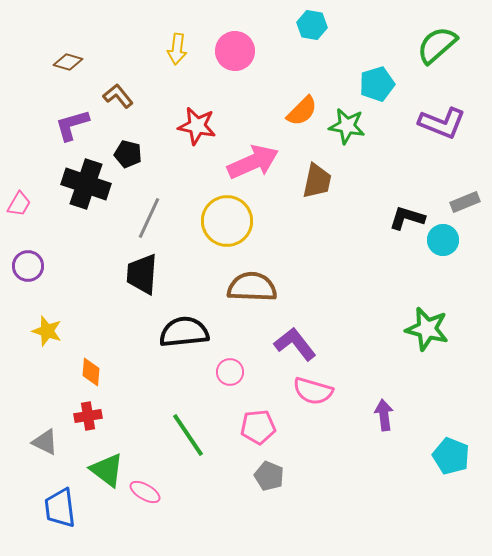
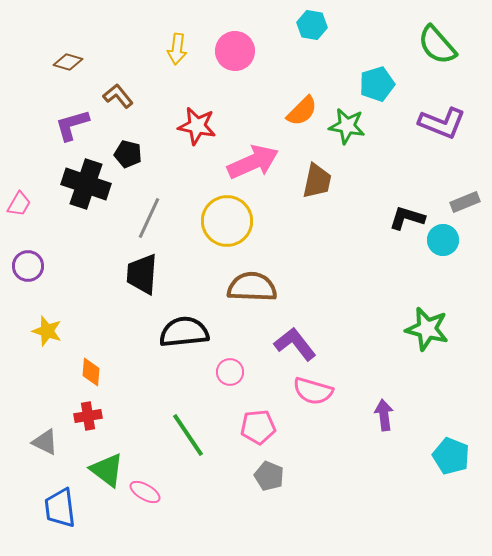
green semicircle at (437, 45): rotated 90 degrees counterclockwise
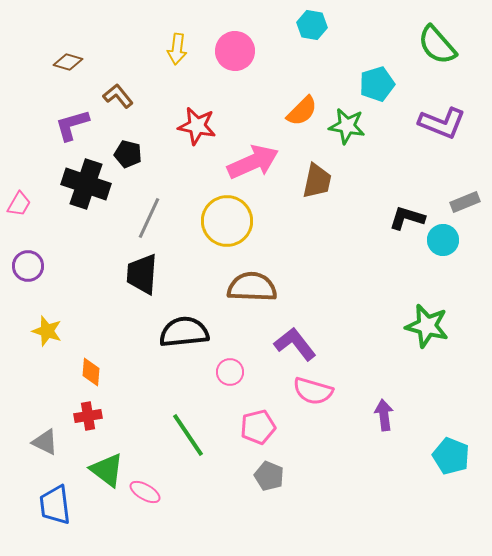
green star at (427, 329): moved 3 px up
pink pentagon at (258, 427): rotated 8 degrees counterclockwise
blue trapezoid at (60, 508): moved 5 px left, 3 px up
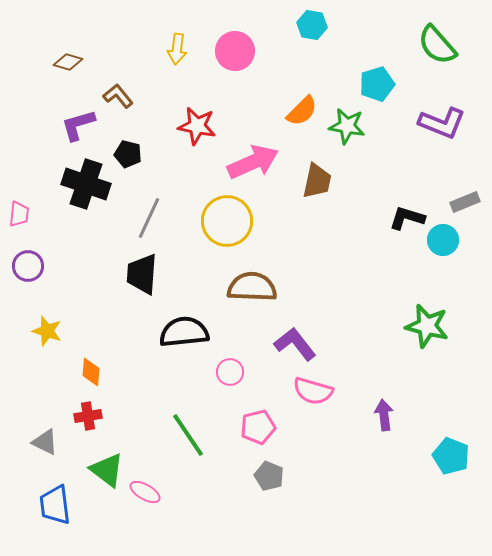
purple L-shape at (72, 125): moved 6 px right
pink trapezoid at (19, 204): moved 10 px down; rotated 24 degrees counterclockwise
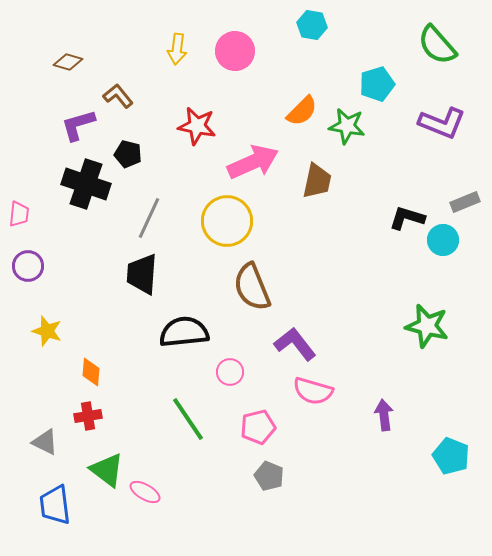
brown semicircle at (252, 287): rotated 114 degrees counterclockwise
green line at (188, 435): moved 16 px up
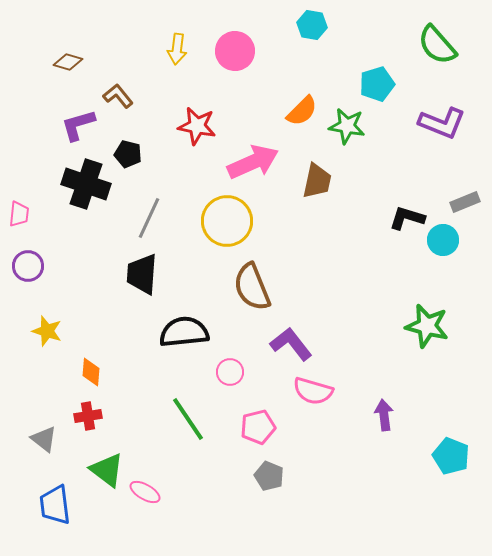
purple L-shape at (295, 344): moved 4 px left
gray triangle at (45, 442): moved 1 px left, 3 px up; rotated 12 degrees clockwise
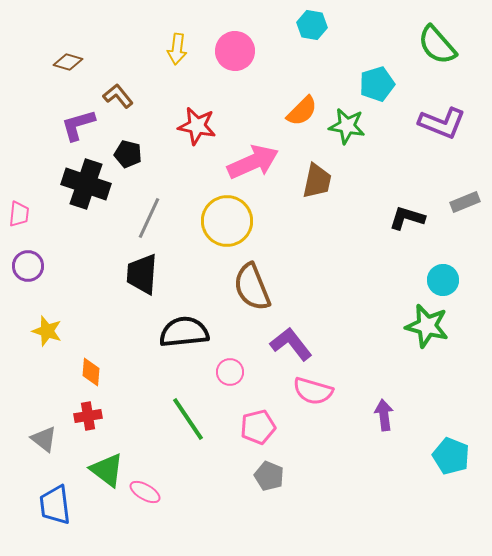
cyan circle at (443, 240): moved 40 px down
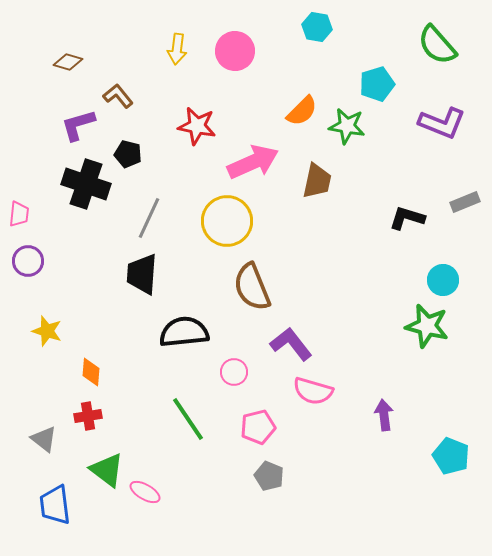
cyan hexagon at (312, 25): moved 5 px right, 2 px down
purple circle at (28, 266): moved 5 px up
pink circle at (230, 372): moved 4 px right
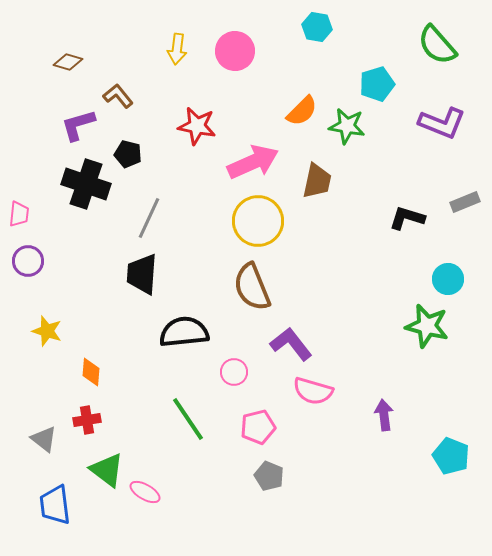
yellow circle at (227, 221): moved 31 px right
cyan circle at (443, 280): moved 5 px right, 1 px up
red cross at (88, 416): moved 1 px left, 4 px down
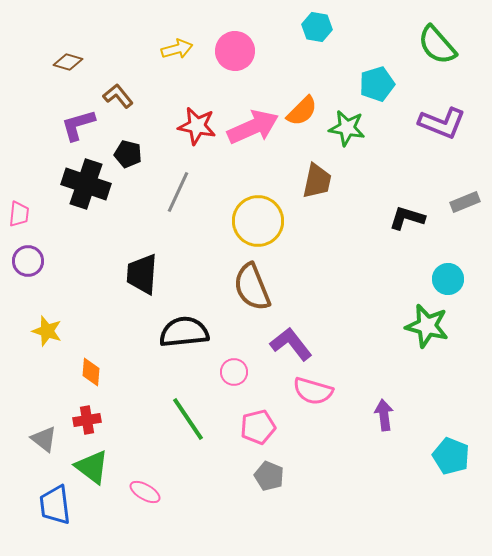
yellow arrow at (177, 49): rotated 112 degrees counterclockwise
green star at (347, 126): moved 2 px down
pink arrow at (253, 162): moved 35 px up
gray line at (149, 218): moved 29 px right, 26 px up
green triangle at (107, 470): moved 15 px left, 3 px up
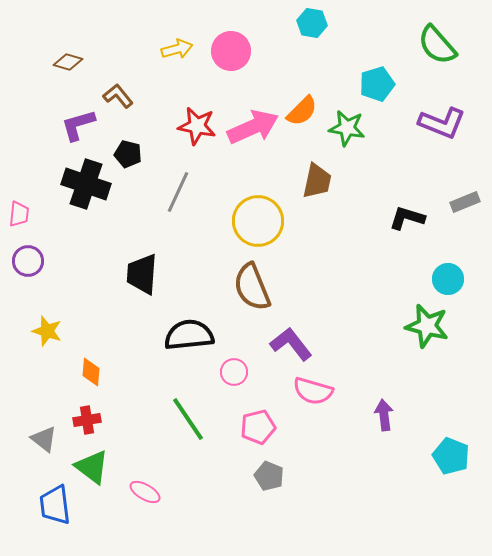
cyan hexagon at (317, 27): moved 5 px left, 4 px up
pink circle at (235, 51): moved 4 px left
black semicircle at (184, 332): moved 5 px right, 3 px down
